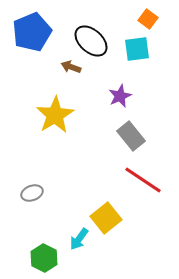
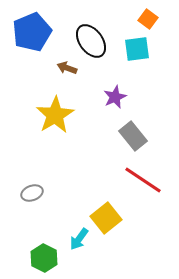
black ellipse: rotated 12 degrees clockwise
brown arrow: moved 4 px left, 1 px down
purple star: moved 5 px left, 1 px down
gray rectangle: moved 2 px right
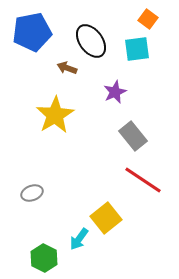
blue pentagon: rotated 12 degrees clockwise
purple star: moved 5 px up
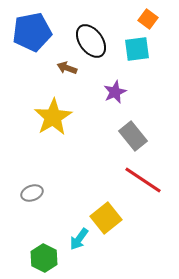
yellow star: moved 2 px left, 2 px down
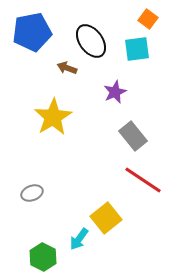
green hexagon: moved 1 px left, 1 px up
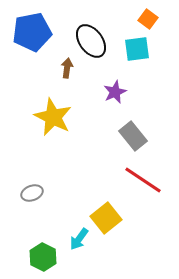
brown arrow: rotated 78 degrees clockwise
yellow star: rotated 15 degrees counterclockwise
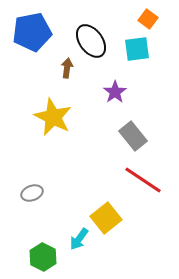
purple star: rotated 10 degrees counterclockwise
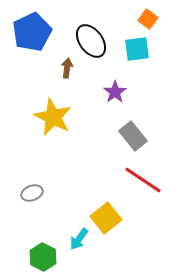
blue pentagon: rotated 15 degrees counterclockwise
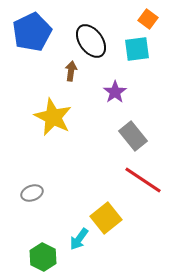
brown arrow: moved 4 px right, 3 px down
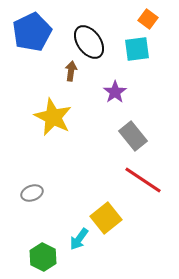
black ellipse: moved 2 px left, 1 px down
